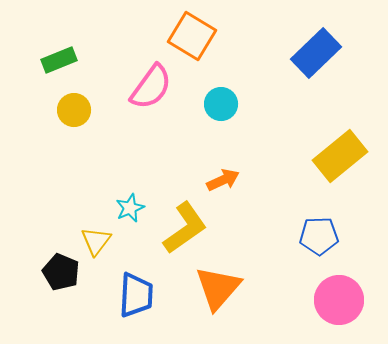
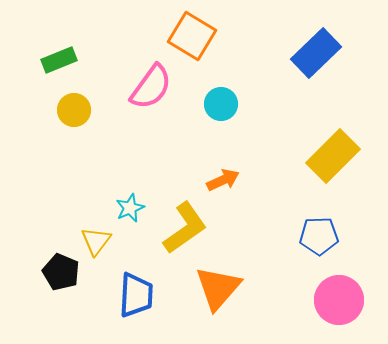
yellow rectangle: moved 7 px left; rotated 6 degrees counterclockwise
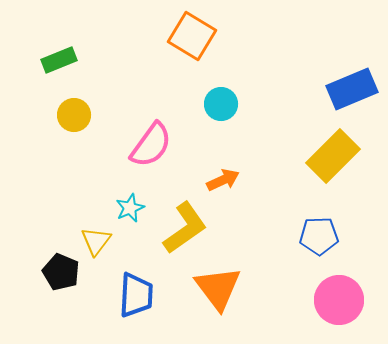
blue rectangle: moved 36 px right, 36 px down; rotated 21 degrees clockwise
pink semicircle: moved 58 px down
yellow circle: moved 5 px down
orange triangle: rotated 18 degrees counterclockwise
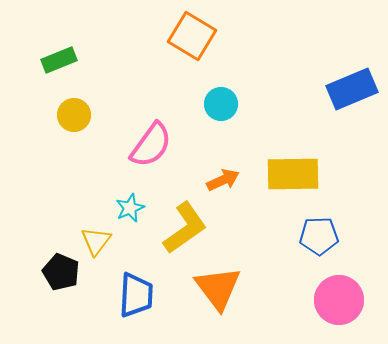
yellow rectangle: moved 40 px left, 18 px down; rotated 44 degrees clockwise
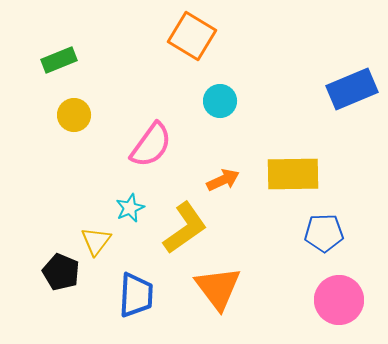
cyan circle: moved 1 px left, 3 px up
blue pentagon: moved 5 px right, 3 px up
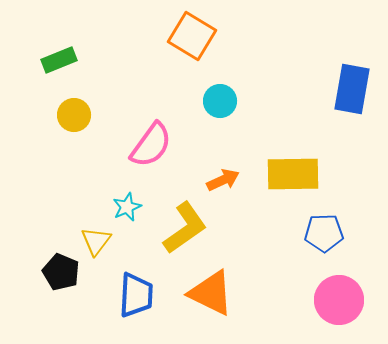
blue rectangle: rotated 57 degrees counterclockwise
cyan star: moved 3 px left, 1 px up
orange triangle: moved 7 px left, 5 px down; rotated 27 degrees counterclockwise
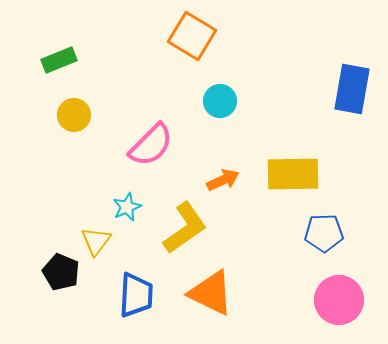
pink semicircle: rotated 9 degrees clockwise
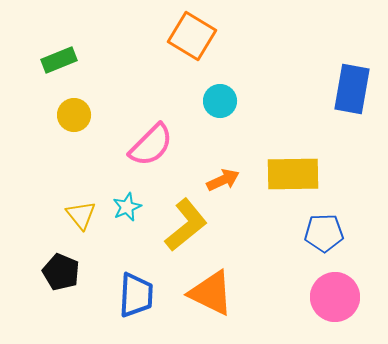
yellow L-shape: moved 1 px right, 3 px up; rotated 4 degrees counterclockwise
yellow triangle: moved 15 px left, 26 px up; rotated 16 degrees counterclockwise
pink circle: moved 4 px left, 3 px up
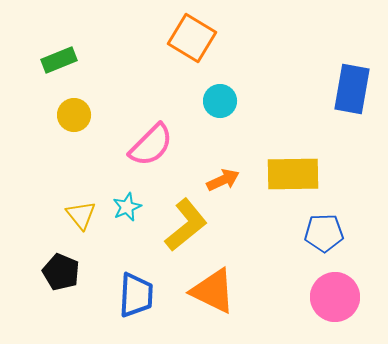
orange square: moved 2 px down
orange triangle: moved 2 px right, 2 px up
